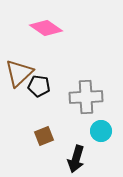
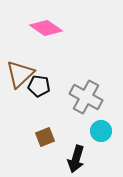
brown triangle: moved 1 px right, 1 px down
gray cross: rotated 32 degrees clockwise
brown square: moved 1 px right, 1 px down
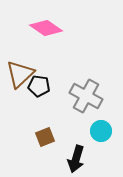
gray cross: moved 1 px up
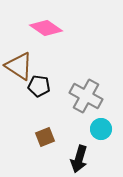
brown triangle: moved 1 px left, 8 px up; rotated 44 degrees counterclockwise
cyan circle: moved 2 px up
black arrow: moved 3 px right
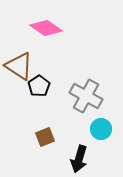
black pentagon: rotated 30 degrees clockwise
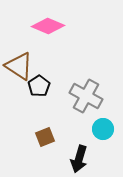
pink diamond: moved 2 px right, 2 px up; rotated 12 degrees counterclockwise
cyan circle: moved 2 px right
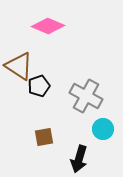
black pentagon: rotated 15 degrees clockwise
brown square: moved 1 px left; rotated 12 degrees clockwise
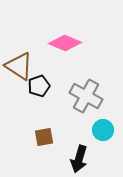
pink diamond: moved 17 px right, 17 px down
cyan circle: moved 1 px down
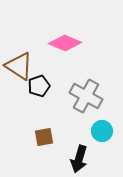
cyan circle: moved 1 px left, 1 px down
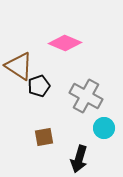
cyan circle: moved 2 px right, 3 px up
